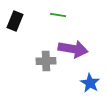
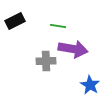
green line: moved 11 px down
black rectangle: rotated 42 degrees clockwise
blue star: moved 2 px down
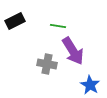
purple arrow: moved 2 px down; rotated 48 degrees clockwise
gray cross: moved 1 px right, 3 px down; rotated 12 degrees clockwise
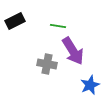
blue star: rotated 18 degrees clockwise
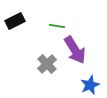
green line: moved 1 px left
purple arrow: moved 2 px right, 1 px up
gray cross: rotated 36 degrees clockwise
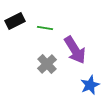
green line: moved 12 px left, 2 px down
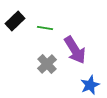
black rectangle: rotated 18 degrees counterclockwise
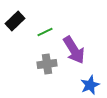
green line: moved 4 px down; rotated 35 degrees counterclockwise
purple arrow: moved 1 px left
gray cross: rotated 36 degrees clockwise
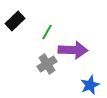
green line: moved 2 px right; rotated 35 degrees counterclockwise
purple arrow: moved 1 px left; rotated 56 degrees counterclockwise
gray cross: rotated 24 degrees counterclockwise
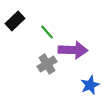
green line: rotated 70 degrees counterclockwise
